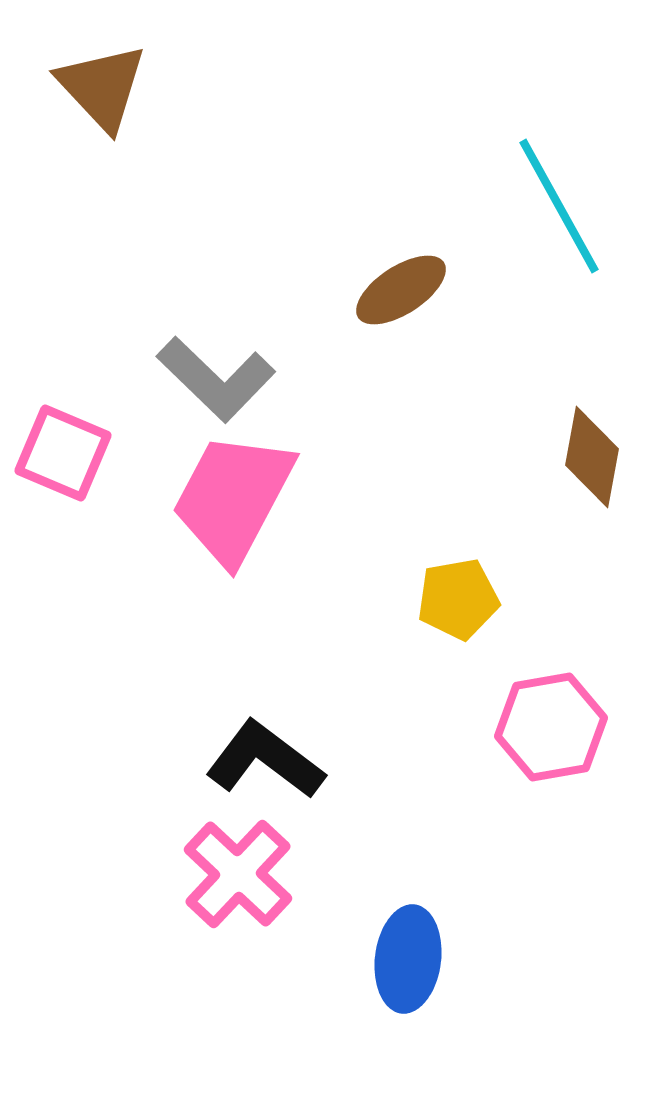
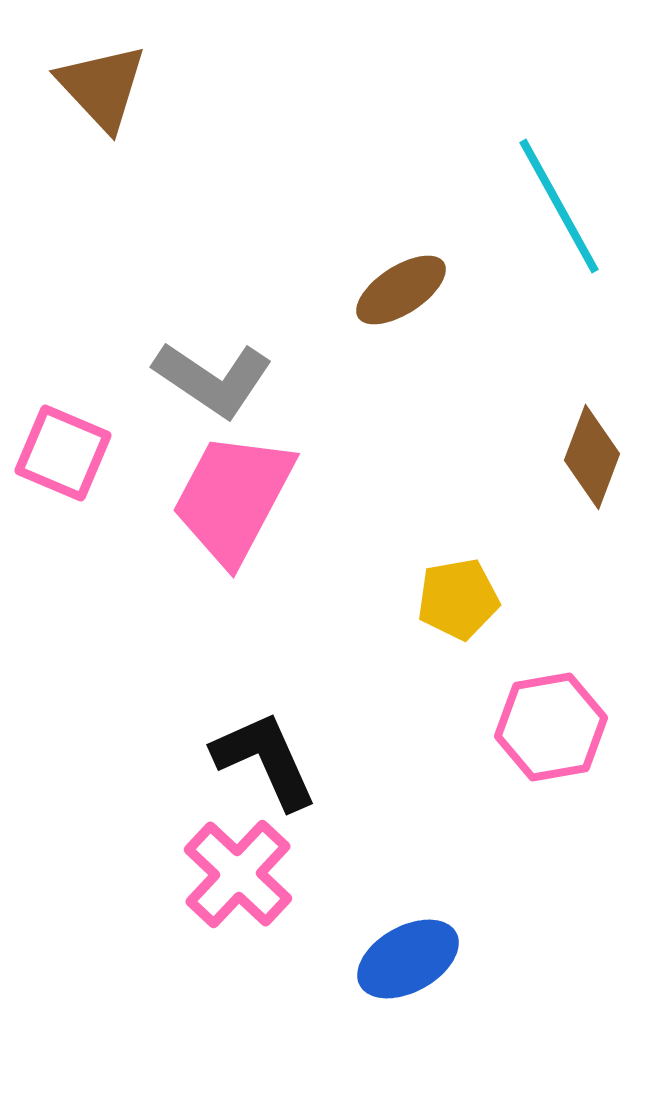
gray L-shape: moved 3 px left; rotated 10 degrees counterclockwise
brown diamond: rotated 10 degrees clockwise
black L-shape: rotated 29 degrees clockwise
blue ellipse: rotated 54 degrees clockwise
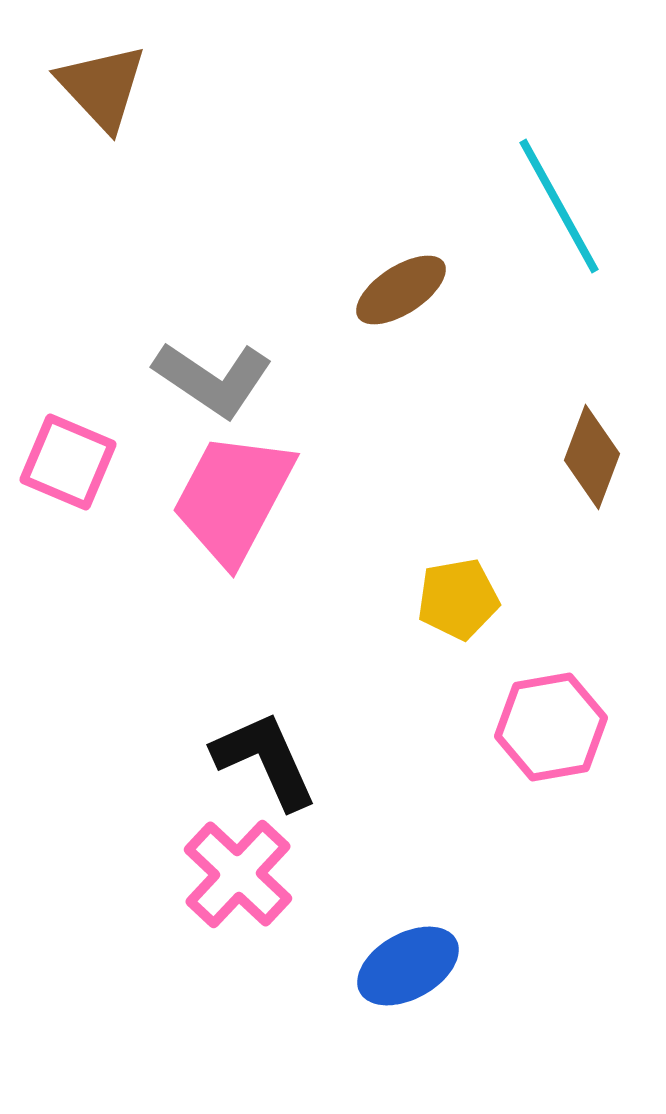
pink square: moved 5 px right, 9 px down
blue ellipse: moved 7 px down
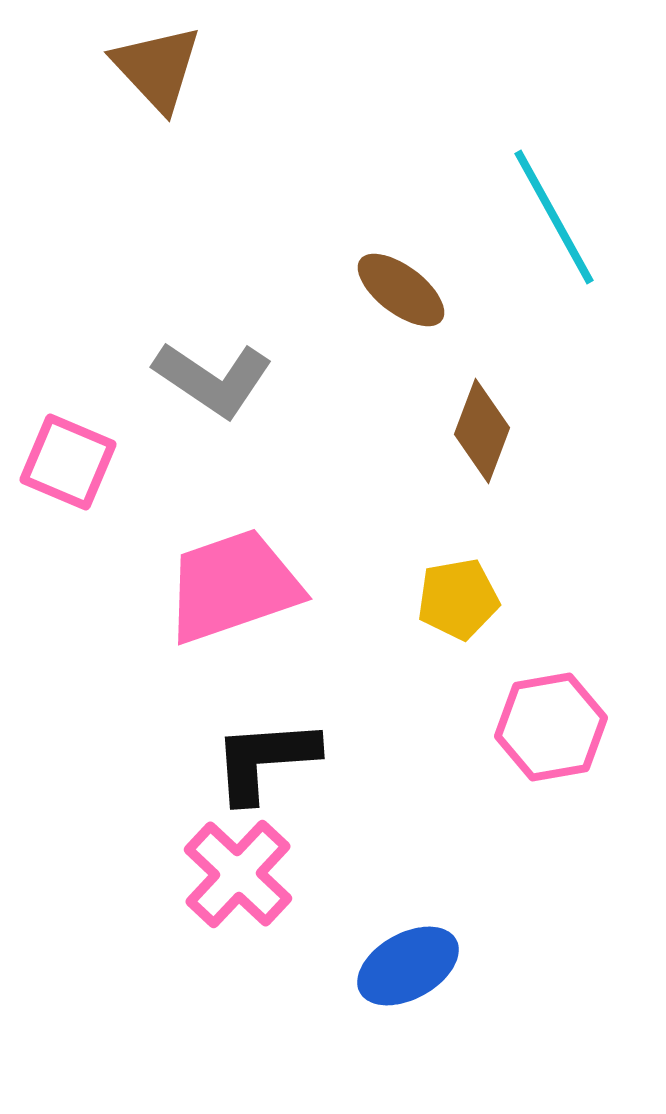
brown triangle: moved 55 px right, 19 px up
cyan line: moved 5 px left, 11 px down
brown ellipse: rotated 70 degrees clockwise
brown diamond: moved 110 px left, 26 px up
pink trapezoid: moved 88 px down; rotated 43 degrees clockwise
black L-shape: rotated 70 degrees counterclockwise
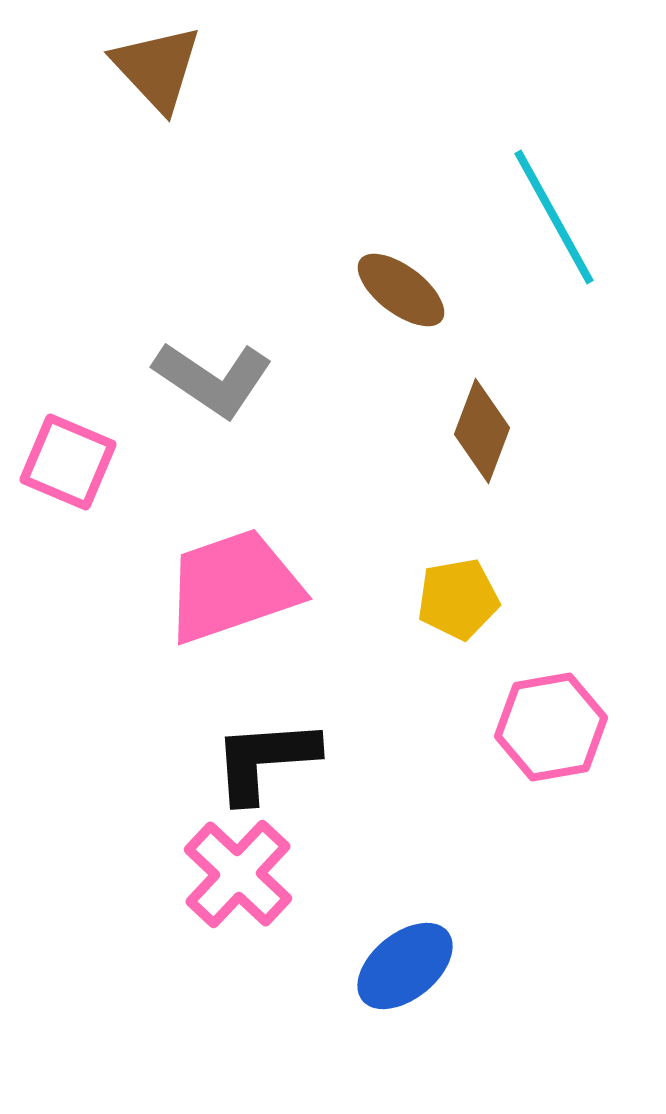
blue ellipse: moved 3 px left; rotated 10 degrees counterclockwise
